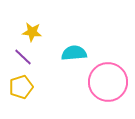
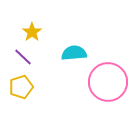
yellow star: rotated 30 degrees clockwise
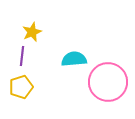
yellow star: rotated 12 degrees clockwise
cyan semicircle: moved 6 px down
purple line: moved 1 px left, 1 px up; rotated 54 degrees clockwise
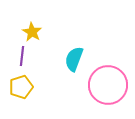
yellow star: rotated 18 degrees counterclockwise
cyan semicircle: rotated 65 degrees counterclockwise
pink circle: moved 3 px down
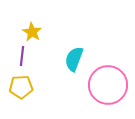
yellow pentagon: rotated 15 degrees clockwise
